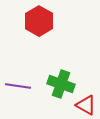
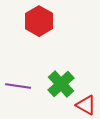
green cross: rotated 28 degrees clockwise
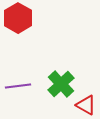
red hexagon: moved 21 px left, 3 px up
purple line: rotated 15 degrees counterclockwise
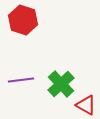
red hexagon: moved 5 px right, 2 px down; rotated 12 degrees counterclockwise
purple line: moved 3 px right, 6 px up
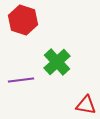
green cross: moved 4 px left, 22 px up
red triangle: rotated 20 degrees counterclockwise
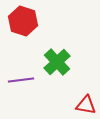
red hexagon: moved 1 px down
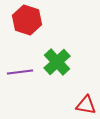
red hexagon: moved 4 px right, 1 px up
purple line: moved 1 px left, 8 px up
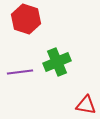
red hexagon: moved 1 px left, 1 px up
green cross: rotated 20 degrees clockwise
